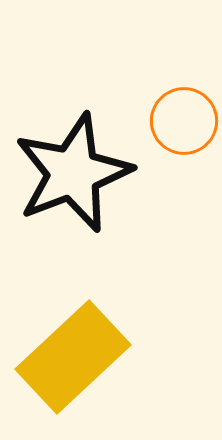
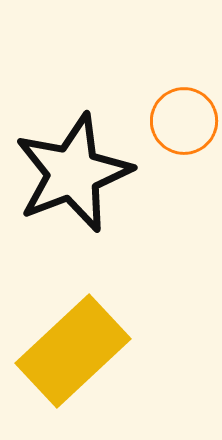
yellow rectangle: moved 6 px up
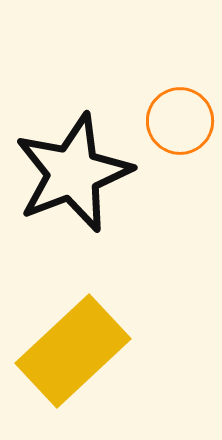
orange circle: moved 4 px left
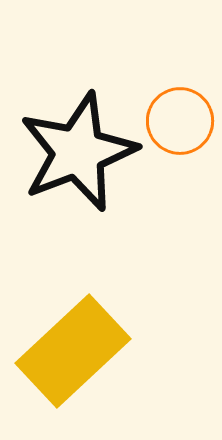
black star: moved 5 px right, 21 px up
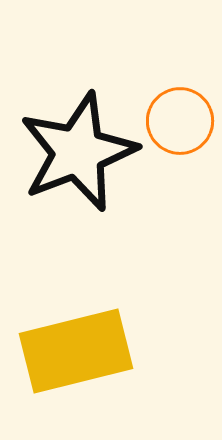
yellow rectangle: moved 3 px right; rotated 29 degrees clockwise
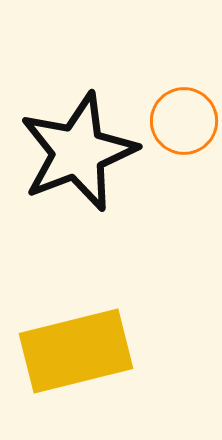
orange circle: moved 4 px right
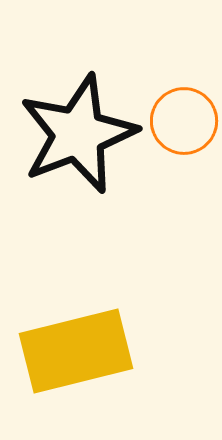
black star: moved 18 px up
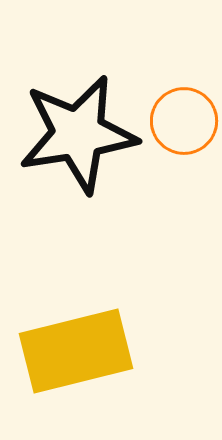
black star: rotated 12 degrees clockwise
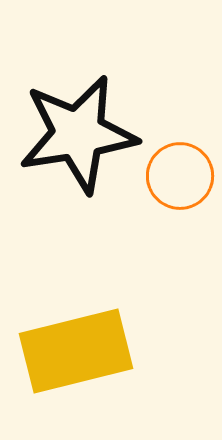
orange circle: moved 4 px left, 55 px down
